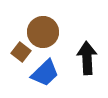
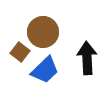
brown square: moved 1 px left
blue trapezoid: moved 3 px up
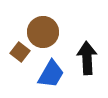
blue trapezoid: moved 6 px right, 4 px down; rotated 16 degrees counterclockwise
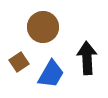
brown circle: moved 5 px up
brown square: moved 1 px left, 10 px down; rotated 18 degrees clockwise
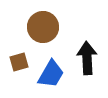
brown square: rotated 18 degrees clockwise
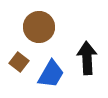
brown circle: moved 4 px left
brown square: rotated 36 degrees counterclockwise
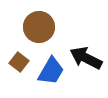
black arrow: moved 1 px left; rotated 60 degrees counterclockwise
blue trapezoid: moved 3 px up
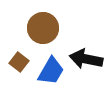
brown circle: moved 4 px right, 1 px down
black arrow: moved 1 px down; rotated 16 degrees counterclockwise
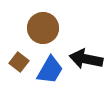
blue trapezoid: moved 1 px left, 1 px up
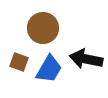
brown square: rotated 18 degrees counterclockwise
blue trapezoid: moved 1 px left, 1 px up
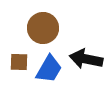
brown square: rotated 18 degrees counterclockwise
